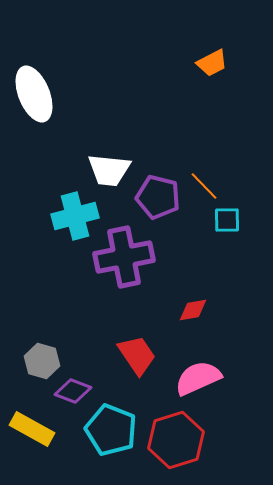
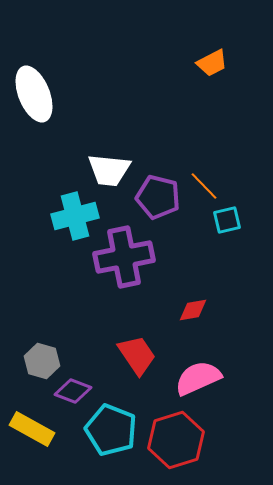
cyan square: rotated 12 degrees counterclockwise
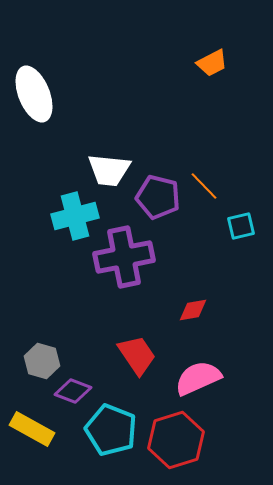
cyan square: moved 14 px right, 6 px down
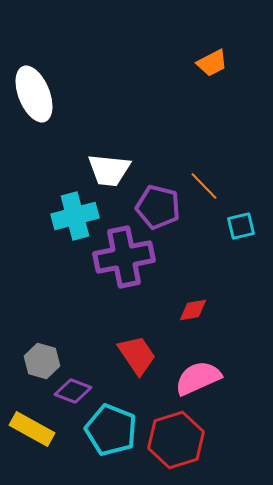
purple pentagon: moved 10 px down
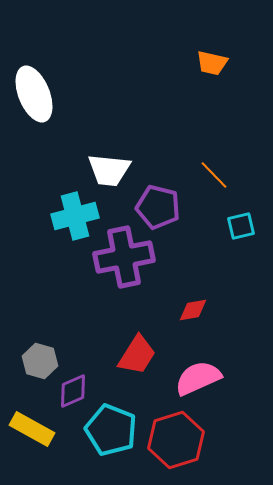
orange trapezoid: rotated 40 degrees clockwise
orange line: moved 10 px right, 11 px up
red trapezoid: rotated 66 degrees clockwise
gray hexagon: moved 2 px left
purple diamond: rotated 45 degrees counterclockwise
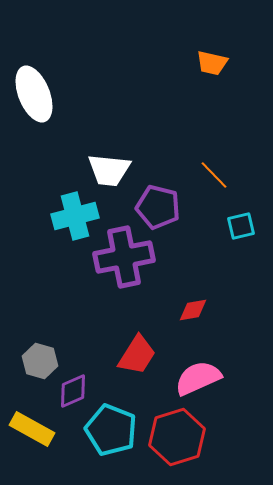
red hexagon: moved 1 px right, 3 px up
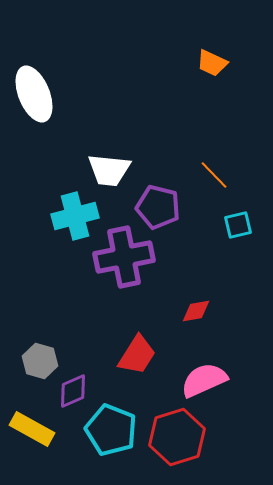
orange trapezoid: rotated 12 degrees clockwise
cyan square: moved 3 px left, 1 px up
red diamond: moved 3 px right, 1 px down
pink semicircle: moved 6 px right, 2 px down
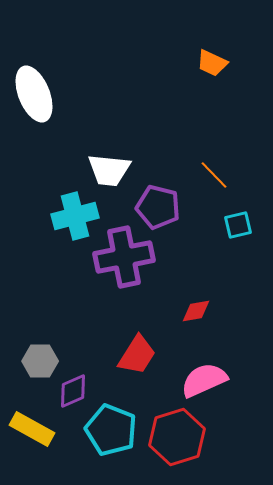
gray hexagon: rotated 16 degrees counterclockwise
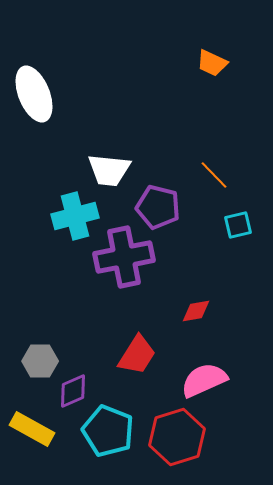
cyan pentagon: moved 3 px left, 1 px down
